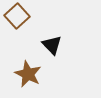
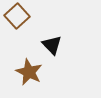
brown star: moved 1 px right, 2 px up
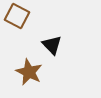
brown square: rotated 20 degrees counterclockwise
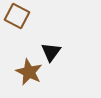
black triangle: moved 1 px left, 7 px down; rotated 20 degrees clockwise
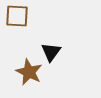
brown square: rotated 25 degrees counterclockwise
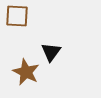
brown star: moved 3 px left
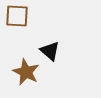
black triangle: moved 1 px left, 1 px up; rotated 25 degrees counterclockwise
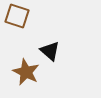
brown square: rotated 15 degrees clockwise
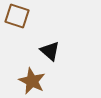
brown star: moved 6 px right, 9 px down
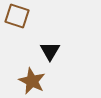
black triangle: rotated 20 degrees clockwise
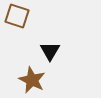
brown star: moved 1 px up
